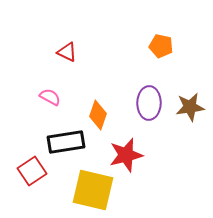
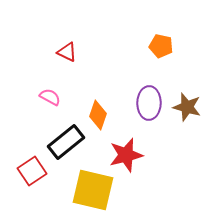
brown star: moved 3 px left; rotated 24 degrees clockwise
black rectangle: rotated 30 degrees counterclockwise
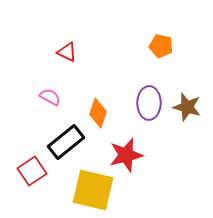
orange diamond: moved 2 px up
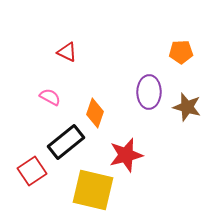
orange pentagon: moved 20 px right, 6 px down; rotated 15 degrees counterclockwise
purple ellipse: moved 11 px up
orange diamond: moved 3 px left
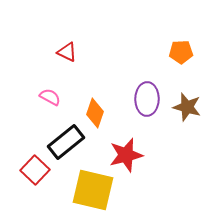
purple ellipse: moved 2 px left, 7 px down
red square: moved 3 px right, 1 px up; rotated 12 degrees counterclockwise
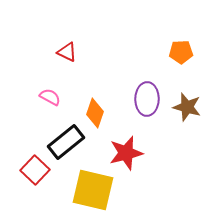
red star: moved 2 px up
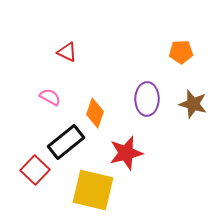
brown star: moved 6 px right, 3 px up
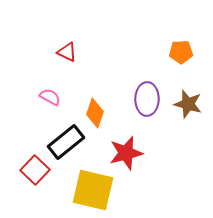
brown star: moved 5 px left
